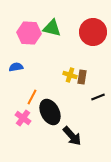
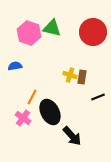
pink hexagon: rotated 15 degrees clockwise
blue semicircle: moved 1 px left, 1 px up
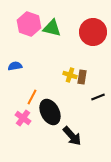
pink hexagon: moved 9 px up
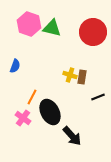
blue semicircle: rotated 120 degrees clockwise
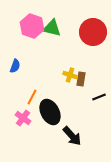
pink hexagon: moved 3 px right, 2 px down
brown rectangle: moved 1 px left, 2 px down
black line: moved 1 px right
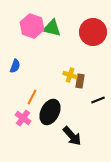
brown rectangle: moved 1 px left, 2 px down
black line: moved 1 px left, 3 px down
black ellipse: rotated 55 degrees clockwise
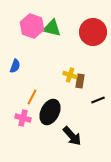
pink cross: rotated 21 degrees counterclockwise
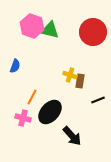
green triangle: moved 2 px left, 2 px down
black ellipse: rotated 15 degrees clockwise
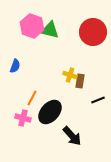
orange line: moved 1 px down
